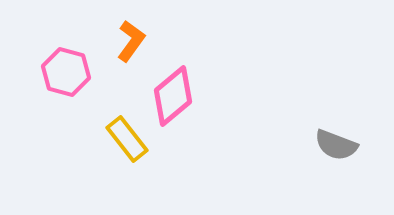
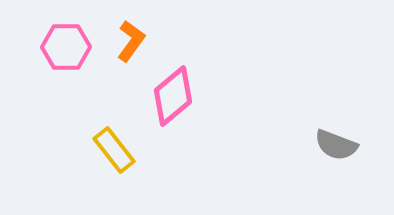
pink hexagon: moved 25 px up; rotated 15 degrees counterclockwise
yellow rectangle: moved 13 px left, 11 px down
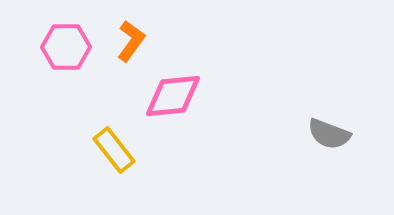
pink diamond: rotated 34 degrees clockwise
gray semicircle: moved 7 px left, 11 px up
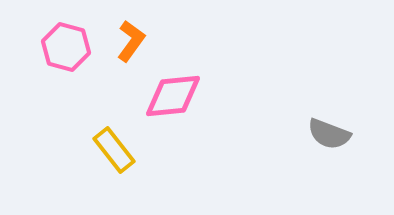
pink hexagon: rotated 15 degrees clockwise
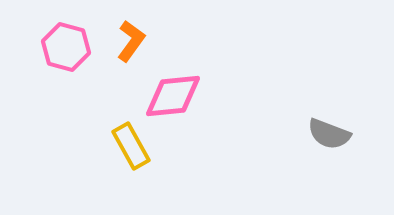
yellow rectangle: moved 17 px right, 4 px up; rotated 9 degrees clockwise
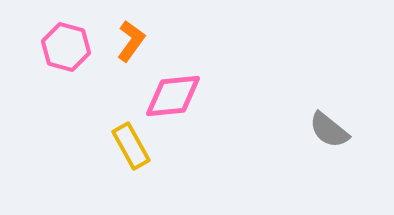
gray semicircle: moved 4 px up; rotated 18 degrees clockwise
